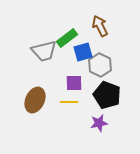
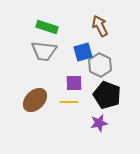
green rectangle: moved 20 px left, 11 px up; rotated 55 degrees clockwise
gray trapezoid: rotated 20 degrees clockwise
brown ellipse: rotated 20 degrees clockwise
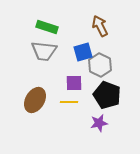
brown ellipse: rotated 15 degrees counterclockwise
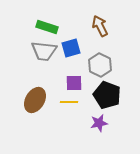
blue square: moved 12 px left, 4 px up
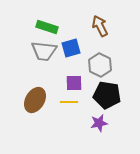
black pentagon: rotated 12 degrees counterclockwise
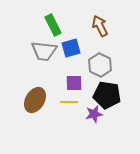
green rectangle: moved 6 px right, 2 px up; rotated 45 degrees clockwise
purple star: moved 5 px left, 9 px up
